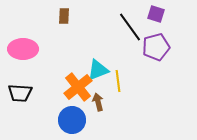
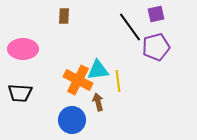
purple square: rotated 30 degrees counterclockwise
cyan triangle: rotated 15 degrees clockwise
orange cross: moved 7 px up; rotated 24 degrees counterclockwise
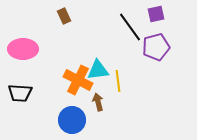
brown rectangle: rotated 28 degrees counterclockwise
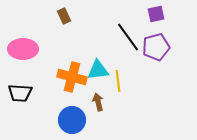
black line: moved 2 px left, 10 px down
orange cross: moved 6 px left, 3 px up; rotated 12 degrees counterclockwise
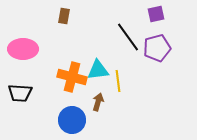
brown rectangle: rotated 35 degrees clockwise
purple pentagon: moved 1 px right, 1 px down
brown arrow: rotated 30 degrees clockwise
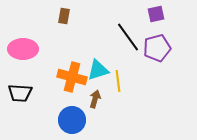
cyan triangle: rotated 10 degrees counterclockwise
brown arrow: moved 3 px left, 3 px up
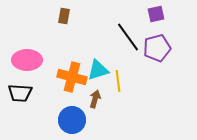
pink ellipse: moved 4 px right, 11 px down
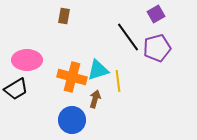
purple square: rotated 18 degrees counterclockwise
black trapezoid: moved 4 px left, 4 px up; rotated 35 degrees counterclockwise
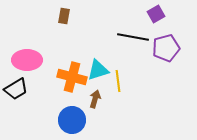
black line: moved 5 px right; rotated 44 degrees counterclockwise
purple pentagon: moved 9 px right
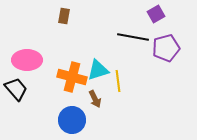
black trapezoid: rotated 100 degrees counterclockwise
brown arrow: rotated 138 degrees clockwise
